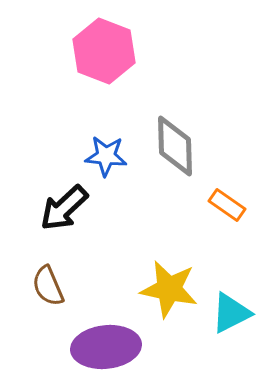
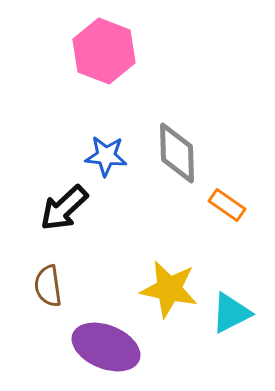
gray diamond: moved 2 px right, 7 px down
brown semicircle: rotated 15 degrees clockwise
purple ellipse: rotated 28 degrees clockwise
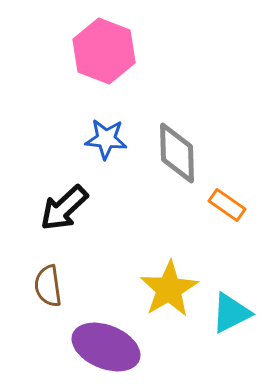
blue star: moved 17 px up
yellow star: rotated 30 degrees clockwise
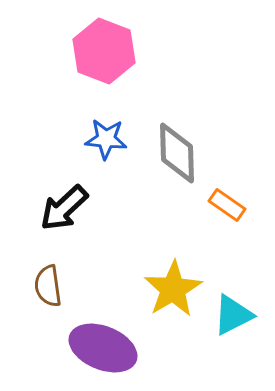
yellow star: moved 4 px right
cyan triangle: moved 2 px right, 2 px down
purple ellipse: moved 3 px left, 1 px down
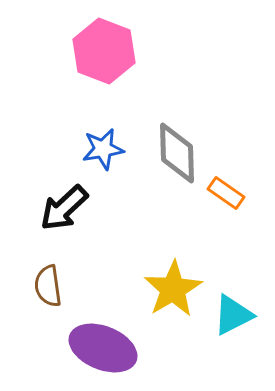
blue star: moved 3 px left, 10 px down; rotated 15 degrees counterclockwise
orange rectangle: moved 1 px left, 12 px up
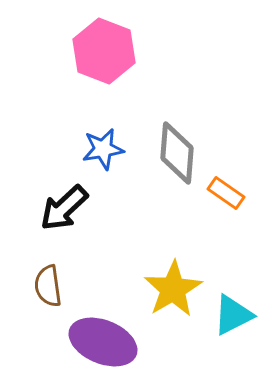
gray diamond: rotated 6 degrees clockwise
purple ellipse: moved 6 px up
